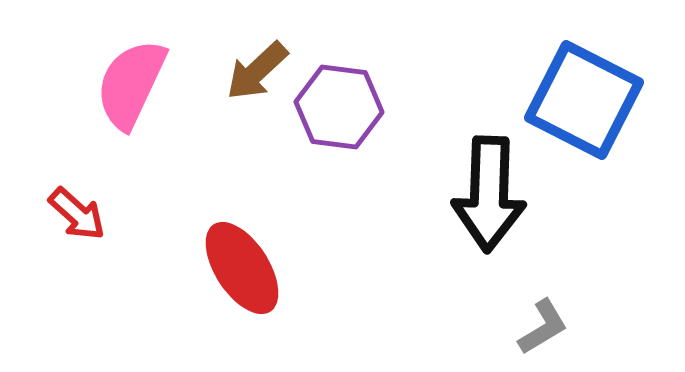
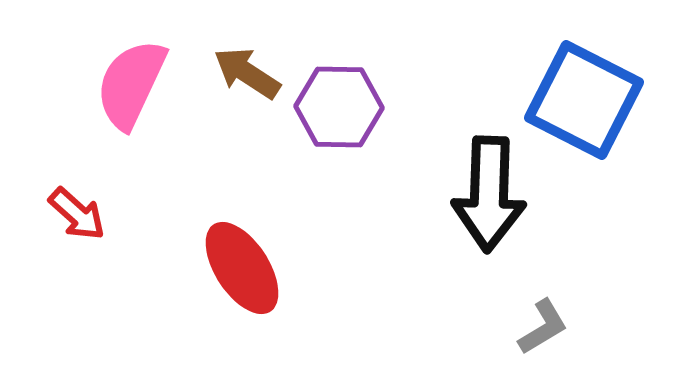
brown arrow: moved 10 px left, 2 px down; rotated 76 degrees clockwise
purple hexagon: rotated 6 degrees counterclockwise
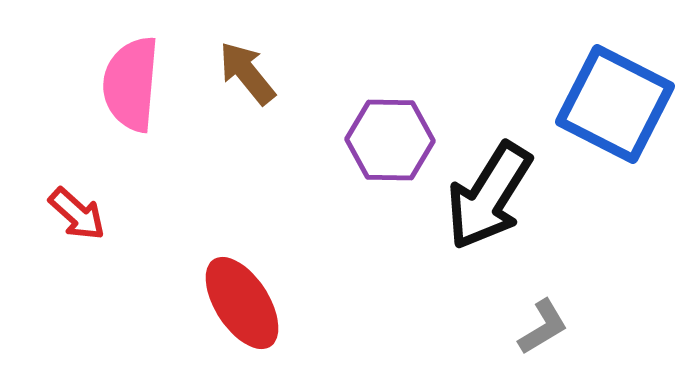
brown arrow: rotated 18 degrees clockwise
pink semicircle: rotated 20 degrees counterclockwise
blue square: moved 31 px right, 4 px down
purple hexagon: moved 51 px right, 33 px down
black arrow: moved 2 px down; rotated 30 degrees clockwise
red ellipse: moved 35 px down
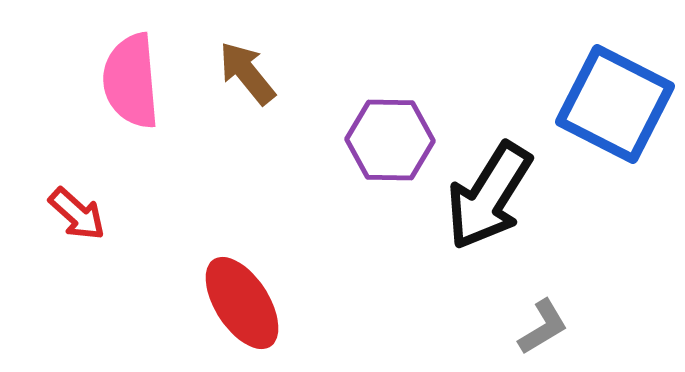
pink semicircle: moved 3 px up; rotated 10 degrees counterclockwise
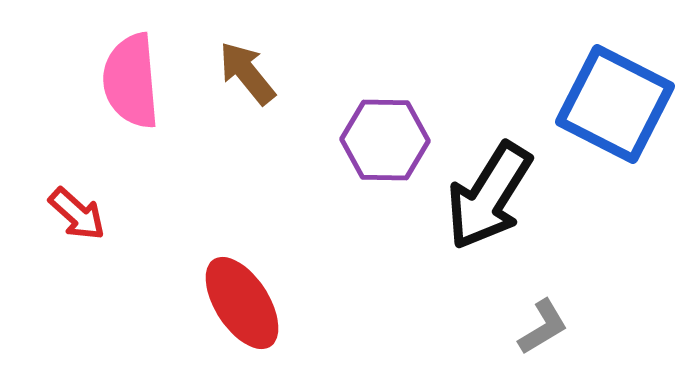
purple hexagon: moved 5 px left
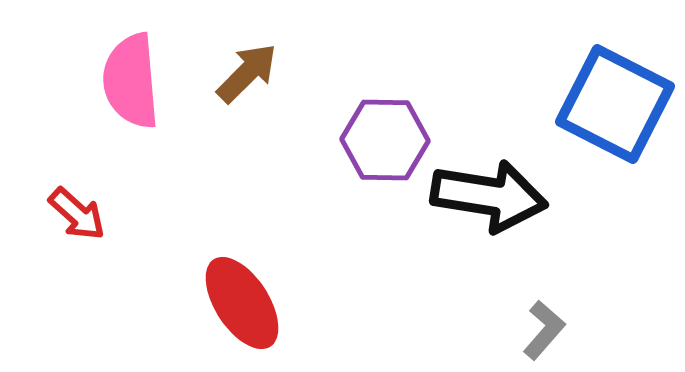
brown arrow: rotated 84 degrees clockwise
black arrow: rotated 113 degrees counterclockwise
gray L-shape: moved 1 px right, 3 px down; rotated 18 degrees counterclockwise
